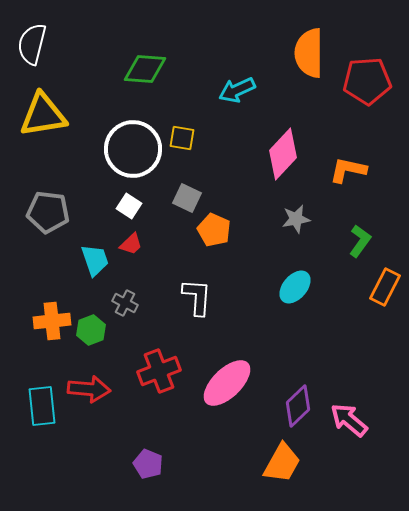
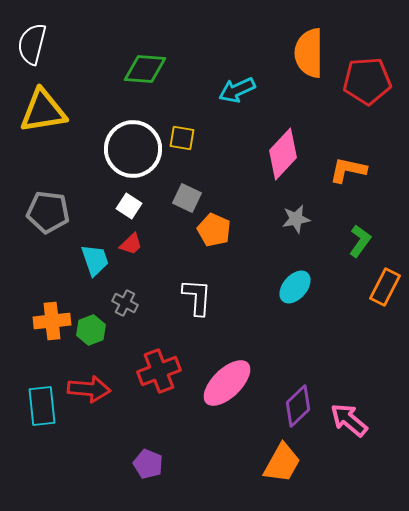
yellow triangle: moved 4 px up
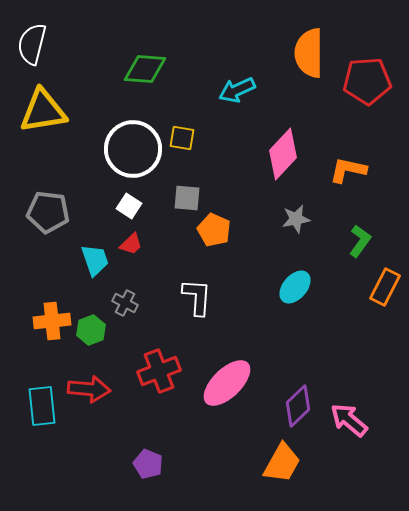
gray square: rotated 20 degrees counterclockwise
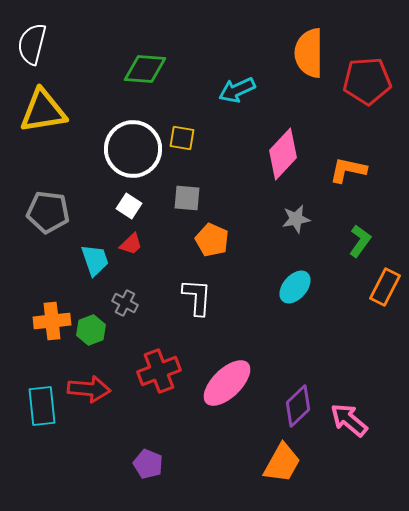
orange pentagon: moved 2 px left, 10 px down
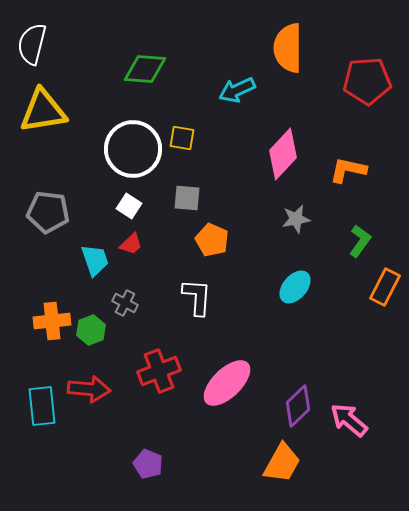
orange semicircle: moved 21 px left, 5 px up
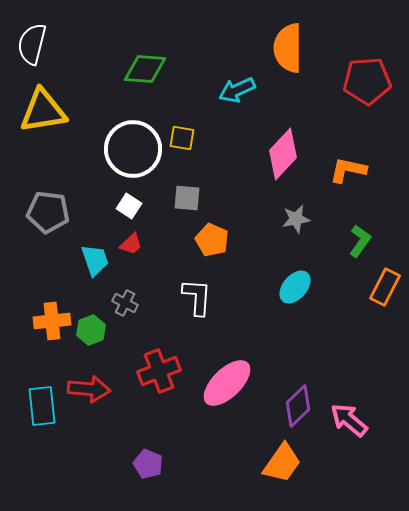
orange trapezoid: rotated 6 degrees clockwise
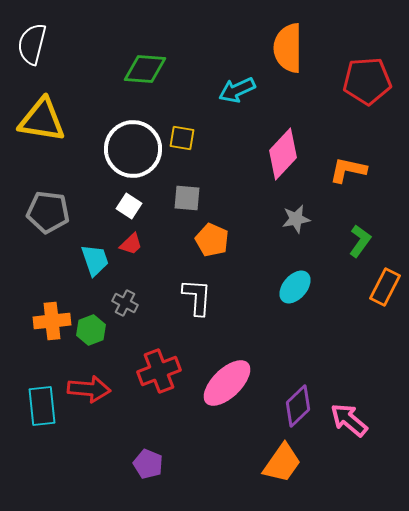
yellow triangle: moved 1 px left, 9 px down; rotated 18 degrees clockwise
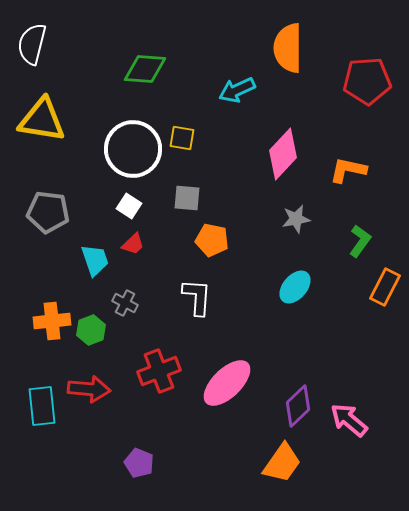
orange pentagon: rotated 12 degrees counterclockwise
red trapezoid: moved 2 px right
purple pentagon: moved 9 px left, 1 px up
